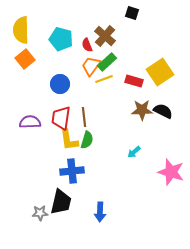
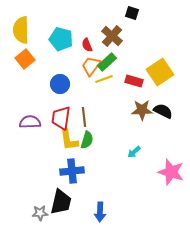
brown cross: moved 7 px right
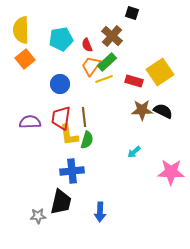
cyan pentagon: rotated 25 degrees counterclockwise
yellow L-shape: moved 5 px up
pink star: rotated 16 degrees counterclockwise
gray star: moved 2 px left, 3 px down
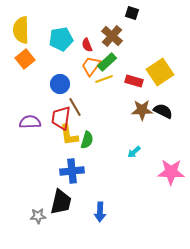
brown line: moved 9 px left, 10 px up; rotated 24 degrees counterclockwise
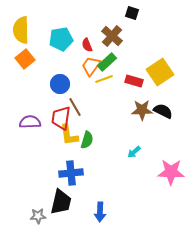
blue cross: moved 1 px left, 2 px down
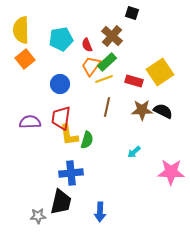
brown line: moved 32 px right; rotated 42 degrees clockwise
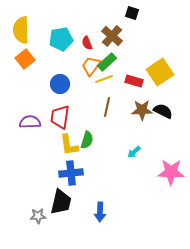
red semicircle: moved 2 px up
red trapezoid: moved 1 px left, 1 px up
yellow L-shape: moved 10 px down
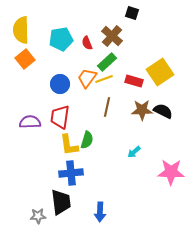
orange trapezoid: moved 4 px left, 12 px down
black trapezoid: rotated 20 degrees counterclockwise
